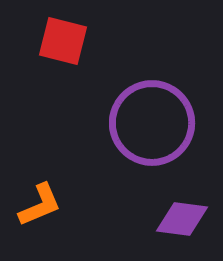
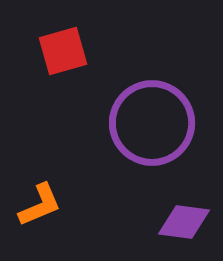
red square: moved 10 px down; rotated 30 degrees counterclockwise
purple diamond: moved 2 px right, 3 px down
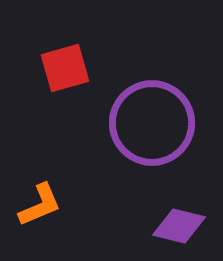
red square: moved 2 px right, 17 px down
purple diamond: moved 5 px left, 4 px down; rotated 6 degrees clockwise
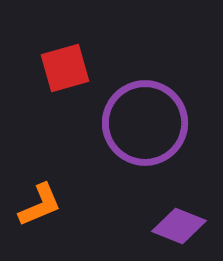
purple circle: moved 7 px left
purple diamond: rotated 8 degrees clockwise
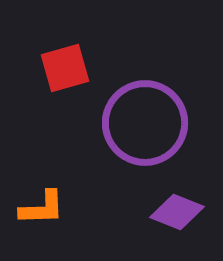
orange L-shape: moved 2 px right, 3 px down; rotated 21 degrees clockwise
purple diamond: moved 2 px left, 14 px up
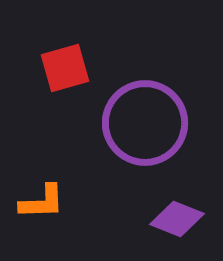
orange L-shape: moved 6 px up
purple diamond: moved 7 px down
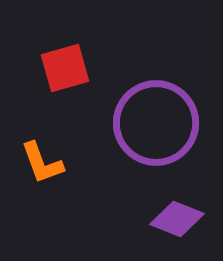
purple circle: moved 11 px right
orange L-shape: moved 39 px up; rotated 72 degrees clockwise
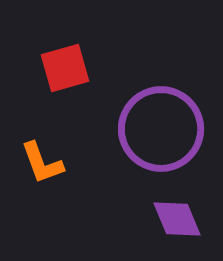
purple circle: moved 5 px right, 6 px down
purple diamond: rotated 46 degrees clockwise
